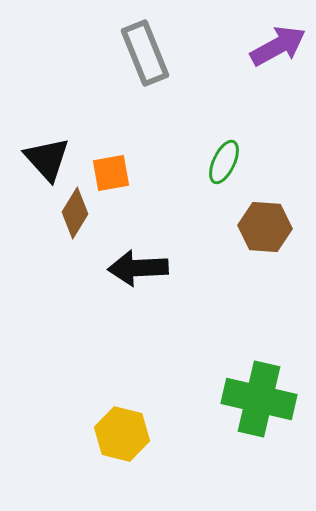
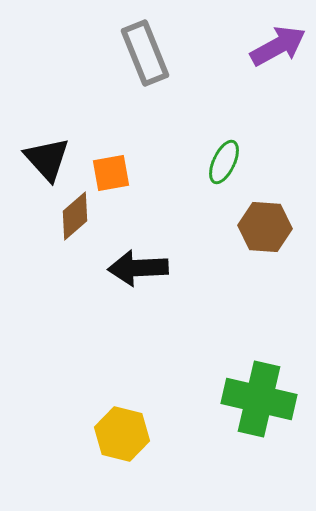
brown diamond: moved 3 px down; rotated 18 degrees clockwise
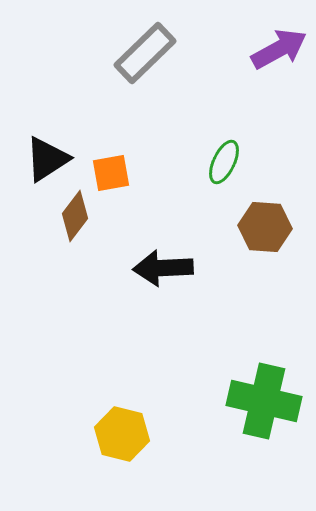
purple arrow: moved 1 px right, 3 px down
gray rectangle: rotated 68 degrees clockwise
black triangle: rotated 39 degrees clockwise
brown diamond: rotated 12 degrees counterclockwise
black arrow: moved 25 px right
green cross: moved 5 px right, 2 px down
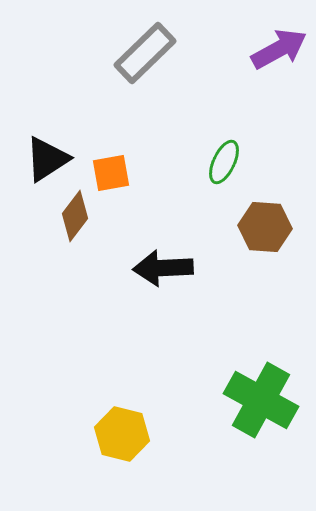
green cross: moved 3 px left, 1 px up; rotated 16 degrees clockwise
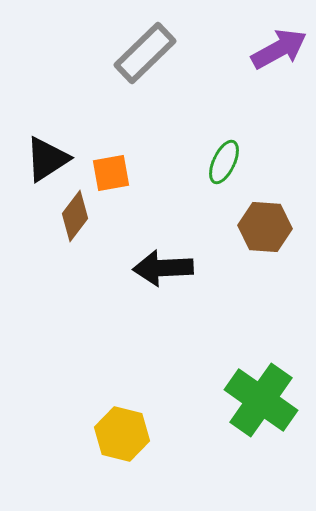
green cross: rotated 6 degrees clockwise
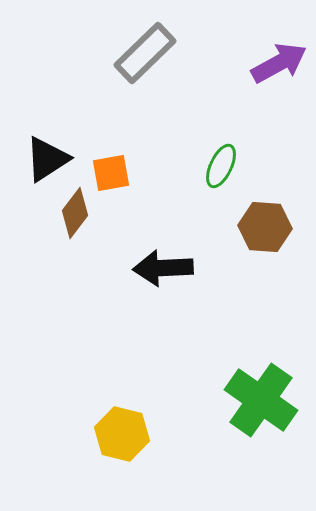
purple arrow: moved 14 px down
green ellipse: moved 3 px left, 4 px down
brown diamond: moved 3 px up
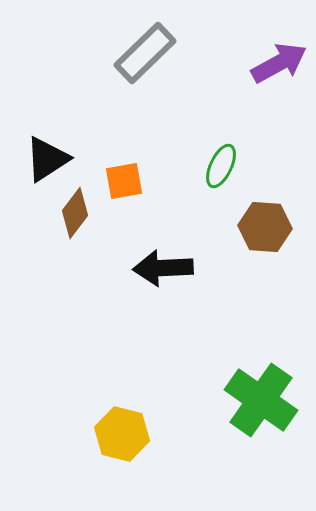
orange square: moved 13 px right, 8 px down
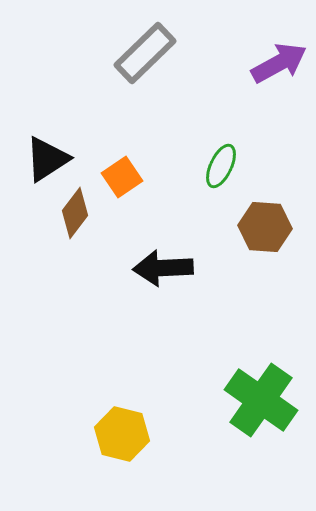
orange square: moved 2 px left, 4 px up; rotated 24 degrees counterclockwise
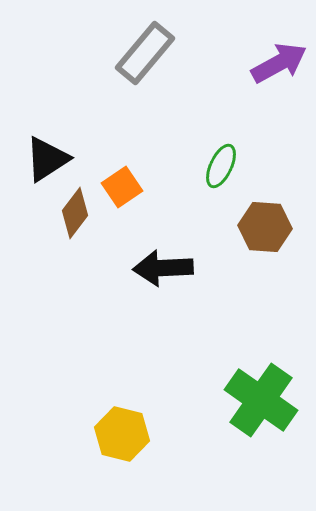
gray rectangle: rotated 6 degrees counterclockwise
orange square: moved 10 px down
